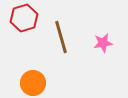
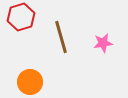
red hexagon: moved 3 px left, 1 px up
orange circle: moved 3 px left, 1 px up
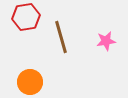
red hexagon: moved 5 px right; rotated 8 degrees clockwise
pink star: moved 3 px right, 2 px up
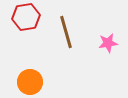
brown line: moved 5 px right, 5 px up
pink star: moved 2 px right, 2 px down
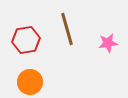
red hexagon: moved 23 px down
brown line: moved 1 px right, 3 px up
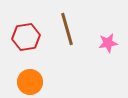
red hexagon: moved 3 px up
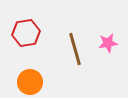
brown line: moved 8 px right, 20 px down
red hexagon: moved 4 px up
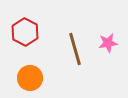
red hexagon: moved 1 px left, 1 px up; rotated 24 degrees counterclockwise
orange circle: moved 4 px up
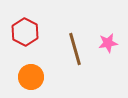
orange circle: moved 1 px right, 1 px up
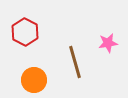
brown line: moved 13 px down
orange circle: moved 3 px right, 3 px down
